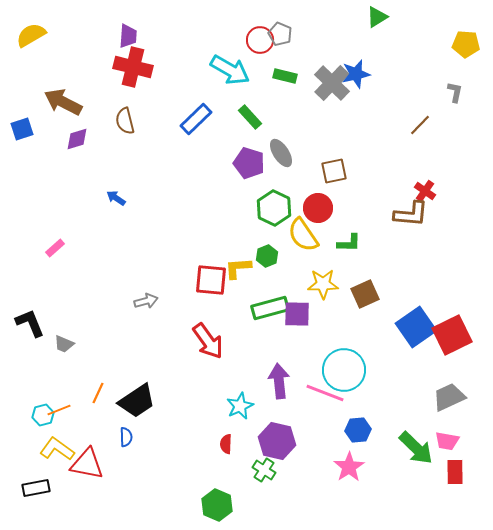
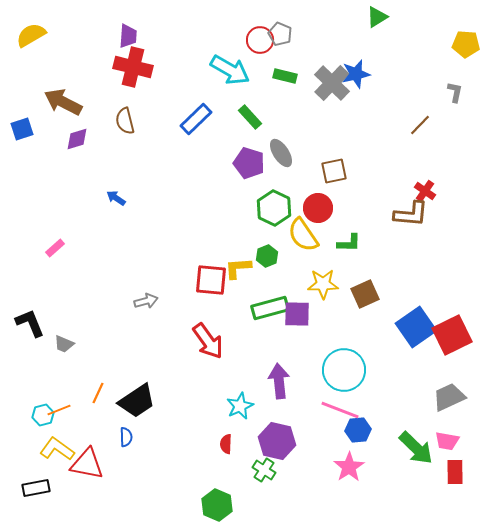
pink line at (325, 393): moved 15 px right, 17 px down
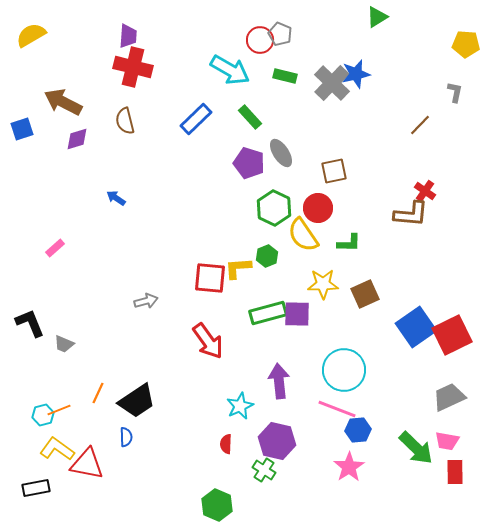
red square at (211, 280): moved 1 px left, 2 px up
green rectangle at (270, 308): moved 2 px left, 5 px down
pink line at (340, 410): moved 3 px left, 1 px up
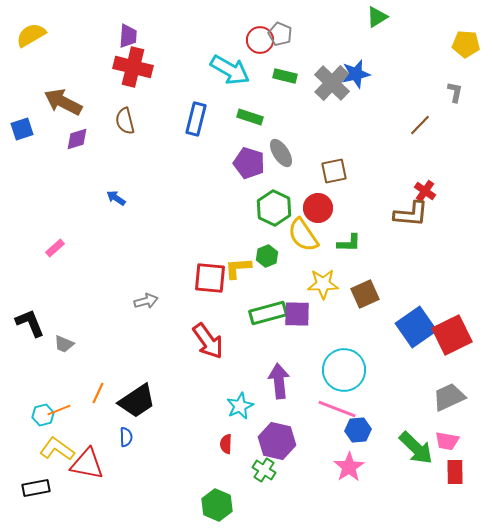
green rectangle at (250, 117): rotated 30 degrees counterclockwise
blue rectangle at (196, 119): rotated 32 degrees counterclockwise
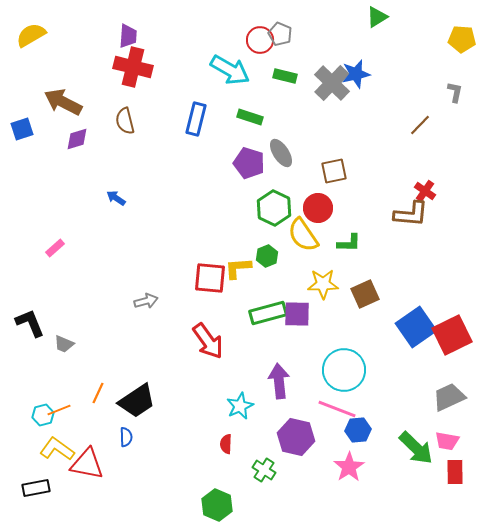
yellow pentagon at (466, 44): moved 4 px left, 5 px up
purple hexagon at (277, 441): moved 19 px right, 4 px up
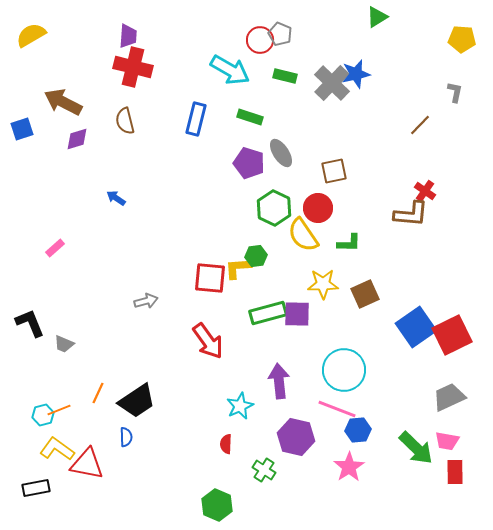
green hexagon at (267, 256): moved 11 px left; rotated 15 degrees clockwise
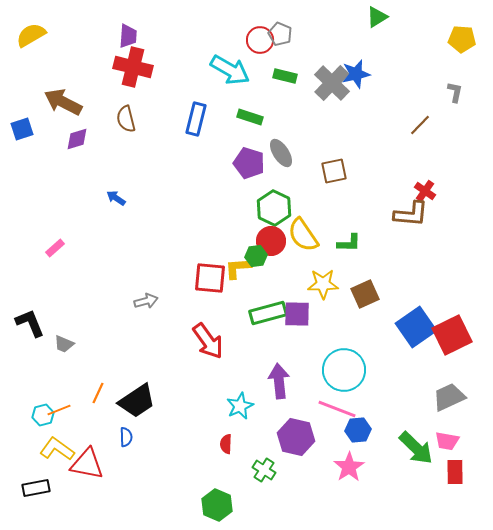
brown semicircle at (125, 121): moved 1 px right, 2 px up
red circle at (318, 208): moved 47 px left, 33 px down
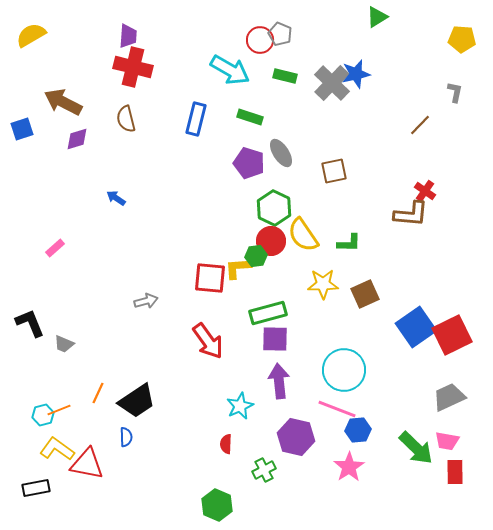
purple square at (297, 314): moved 22 px left, 25 px down
green cross at (264, 470): rotated 30 degrees clockwise
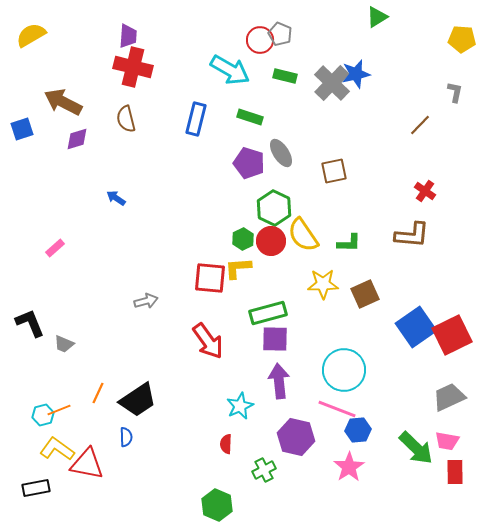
brown L-shape at (411, 214): moved 1 px right, 21 px down
green hexagon at (256, 256): moved 13 px left, 17 px up; rotated 20 degrees counterclockwise
black trapezoid at (137, 401): moved 1 px right, 1 px up
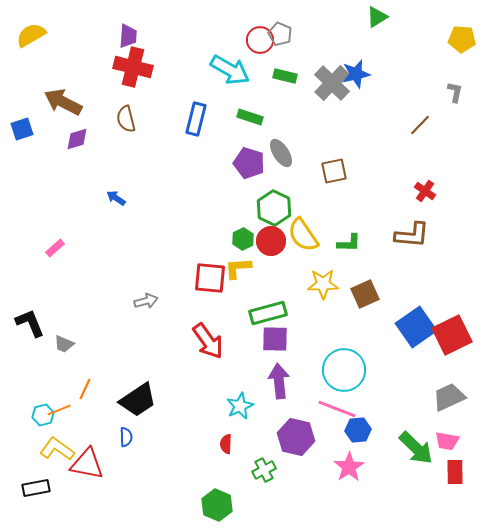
orange line at (98, 393): moved 13 px left, 4 px up
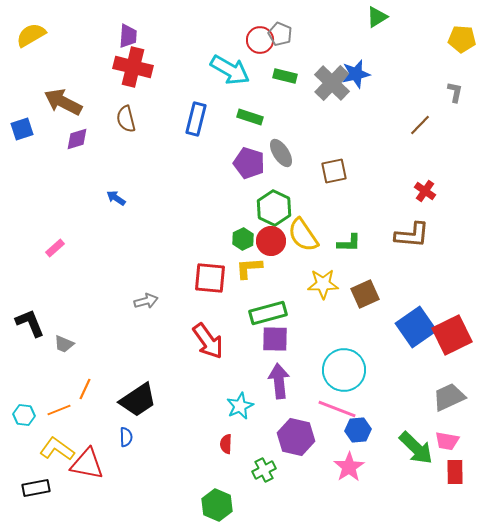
yellow L-shape at (238, 268): moved 11 px right
cyan hexagon at (43, 415): moved 19 px left; rotated 20 degrees clockwise
